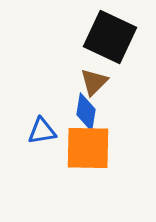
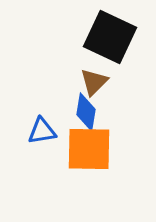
orange square: moved 1 px right, 1 px down
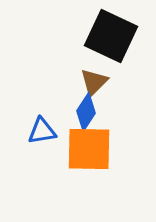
black square: moved 1 px right, 1 px up
blue diamond: rotated 24 degrees clockwise
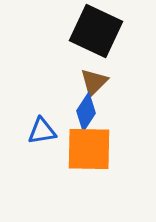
black square: moved 15 px left, 5 px up
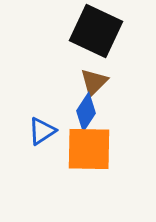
blue triangle: rotated 24 degrees counterclockwise
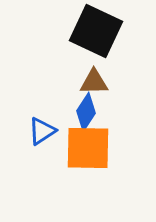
brown triangle: rotated 44 degrees clockwise
orange square: moved 1 px left, 1 px up
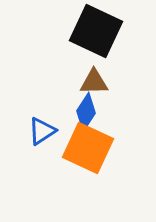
orange square: rotated 24 degrees clockwise
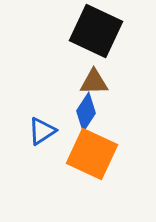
orange square: moved 4 px right, 6 px down
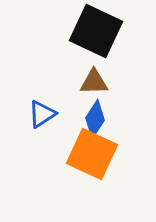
blue diamond: moved 9 px right, 7 px down
blue triangle: moved 17 px up
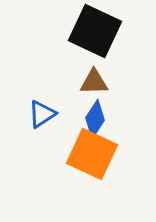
black square: moved 1 px left
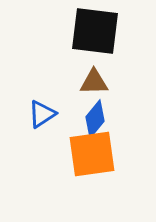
black square: rotated 18 degrees counterclockwise
blue diamond: rotated 6 degrees clockwise
orange square: rotated 33 degrees counterclockwise
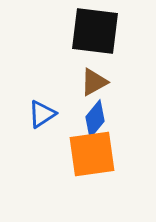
brown triangle: rotated 28 degrees counterclockwise
